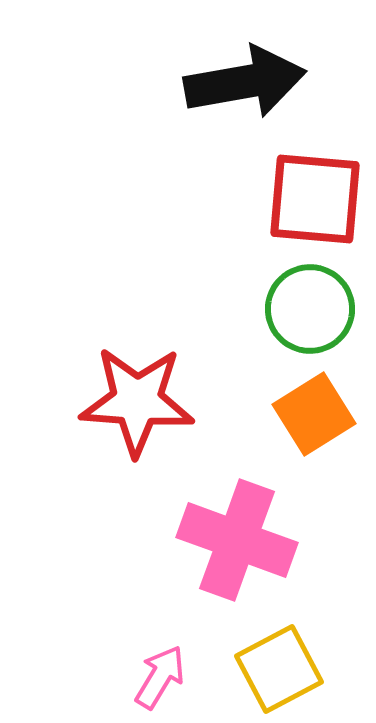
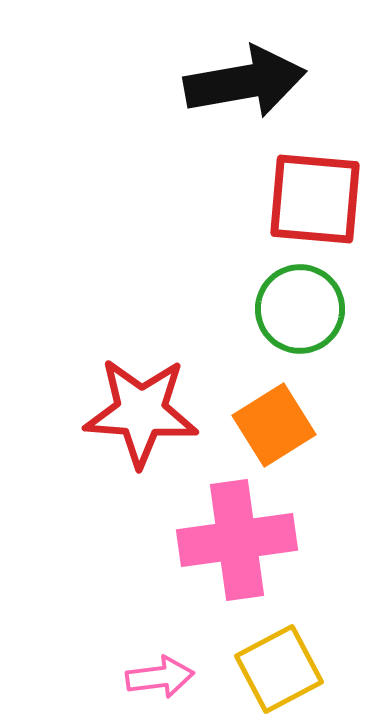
green circle: moved 10 px left
red star: moved 4 px right, 11 px down
orange square: moved 40 px left, 11 px down
pink cross: rotated 28 degrees counterclockwise
pink arrow: rotated 52 degrees clockwise
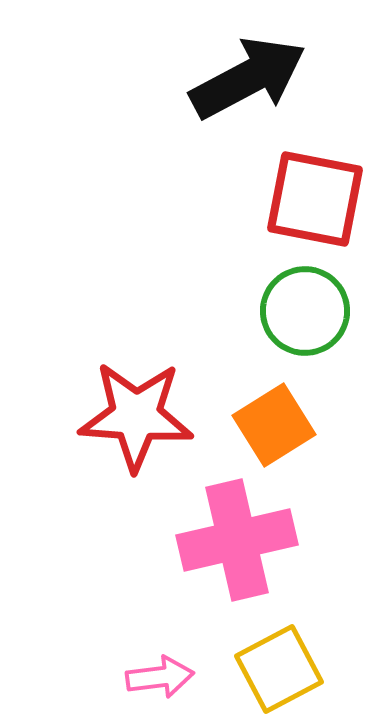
black arrow: moved 3 px right, 4 px up; rotated 18 degrees counterclockwise
red square: rotated 6 degrees clockwise
green circle: moved 5 px right, 2 px down
red star: moved 5 px left, 4 px down
pink cross: rotated 5 degrees counterclockwise
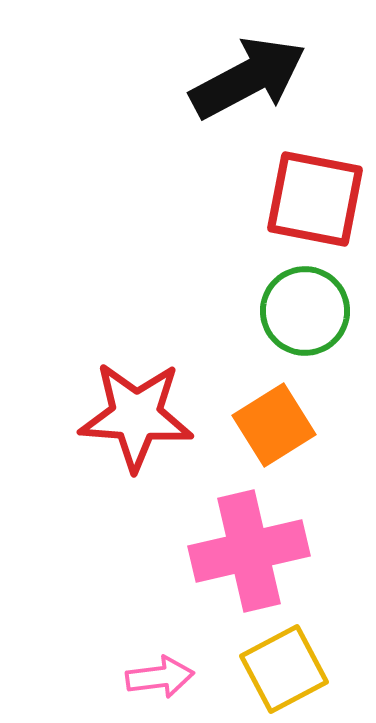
pink cross: moved 12 px right, 11 px down
yellow square: moved 5 px right
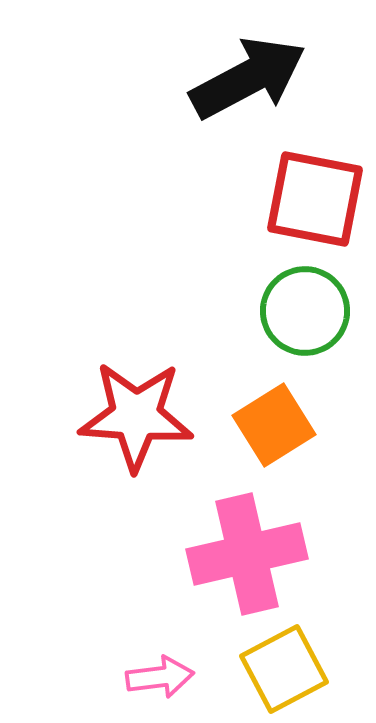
pink cross: moved 2 px left, 3 px down
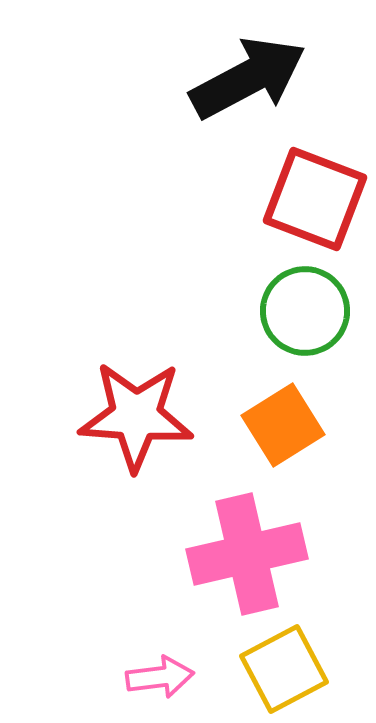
red square: rotated 10 degrees clockwise
orange square: moved 9 px right
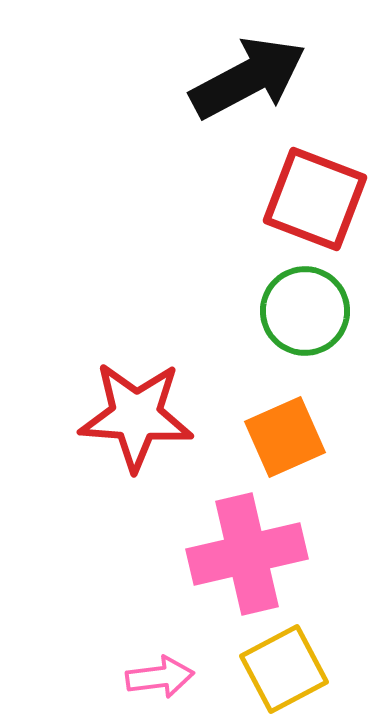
orange square: moved 2 px right, 12 px down; rotated 8 degrees clockwise
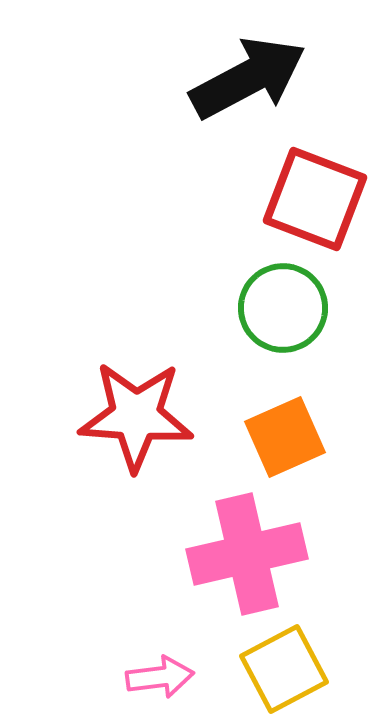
green circle: moved 22 px left, 3 px up
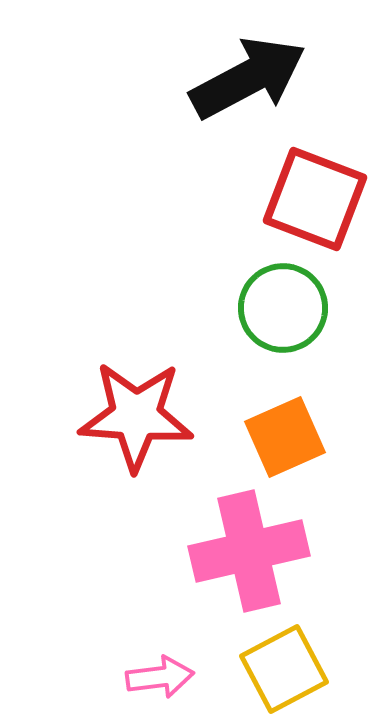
pink cross: moved 2 px right, 3 px up
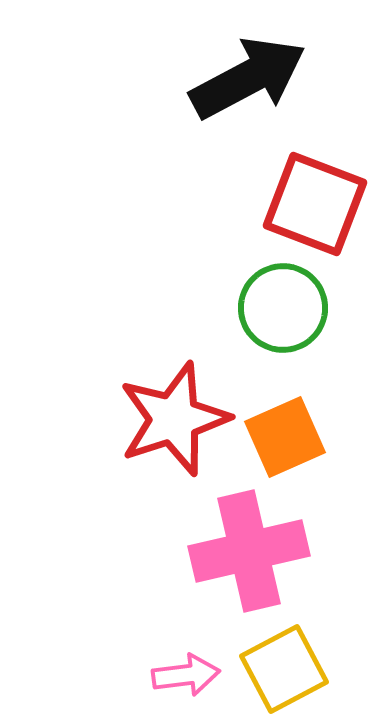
red square: moved 5 px down
red star: moved 38 px right, 3 px down; rotated 22 degrees counterclockwise
pink arrow: moved 26 px right, 2 px up
